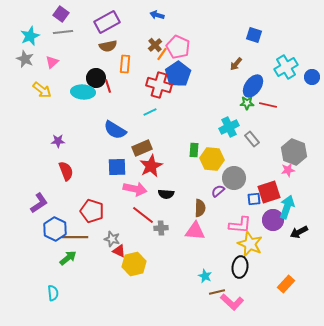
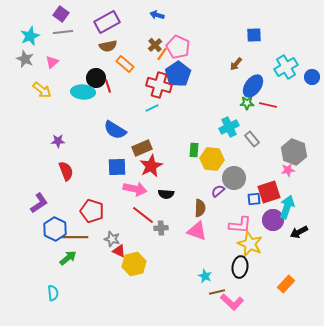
blue square at (254, 35): rotated 21 degrees counterclockwise
orange rectangle at (125, 64): rotated 54 degrees counterclockwise
cyan line at (150, 112): moved 2 px right, 4 px up
pink triangle at (195, 231): moved 2 px right; rotated 15 degrees clockwise
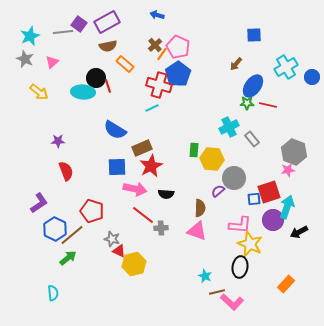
purple square at (61, 14): moved 18 px right, 10 px down
yellow arrow at (42, 90): moved 3 px left, 2 px down
brown line at (75, 237): moved 3 px left, 2 px up; rotated 40 degrees counterclockwise
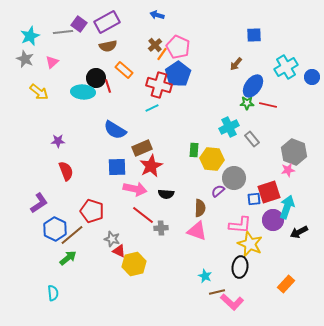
orange rectangle at (125, 64): moved 1 px left, 6 px down
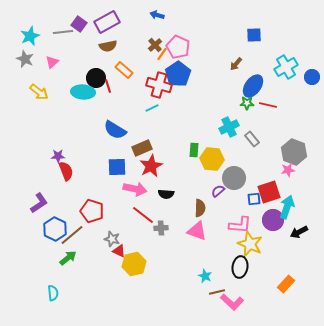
purple star at (58, 141): moved 15 px down
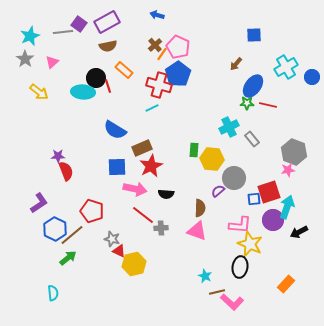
gray star at (25, 59): rotated 12 degrees clockwise
